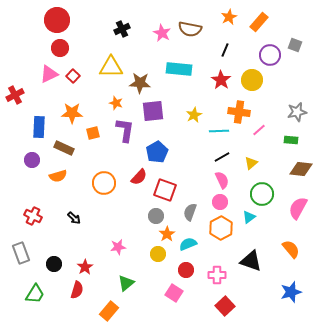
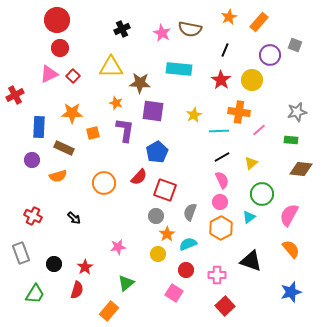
purple square at (153, 111): rotated 15 degrees clockwise
pink semicircle at (298, 208): moved 9 px left, 7 px down
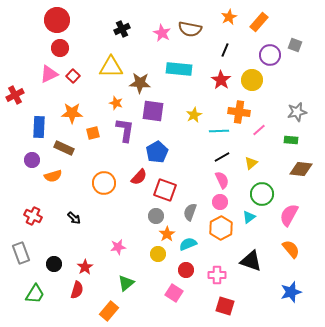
orange semicircle at (58, 176): moved 5 px left
red square at (225, 306): rotated 30 degrees counterclockwise
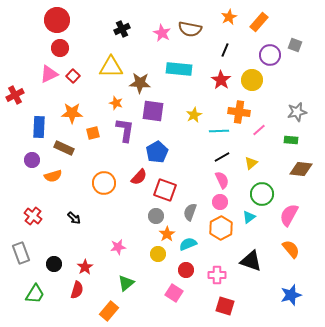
red cross at (33, 216): rotated 12 degrees clockwise
blue star at (291, 292): moved 3 px down
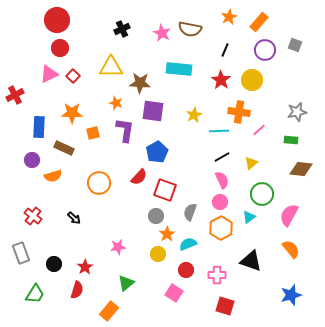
purple circle at (270, 55): moved 5 px left, 5 px up
orange circle at (104, 183): moved 5 px left
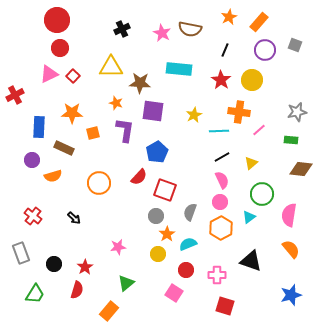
pink semicircle at (289, 215): rotated 20 degrees counterclockwise
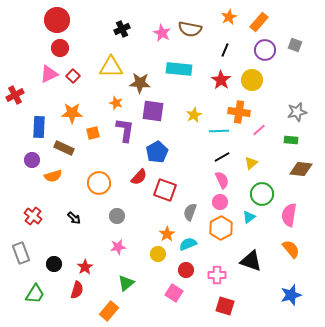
gray circle at (156, 216): moved 39 px left
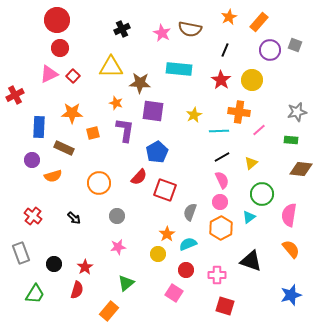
purple circle at (265, 50): moved 5 px right
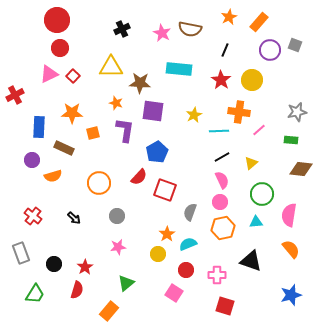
cyan triangle at (249, 217): moved 7 px right, 5 px down; rotated 32 degrees clockwise
orange hexagon at (221, 228): moved 2 px right; rotated 15 degrees clockwise
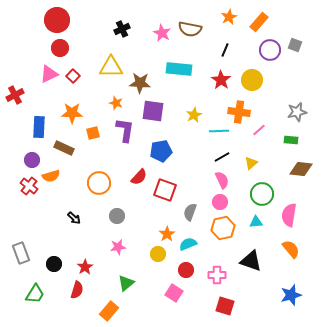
blue pentagon at (157, 152): moved 4 px right, 1 px up; rotated 20 degrees clockwise
orange semicircle at (53, 176): moved 2 px left
red cross at (33, 216): moved 4 px left, 30 px up
